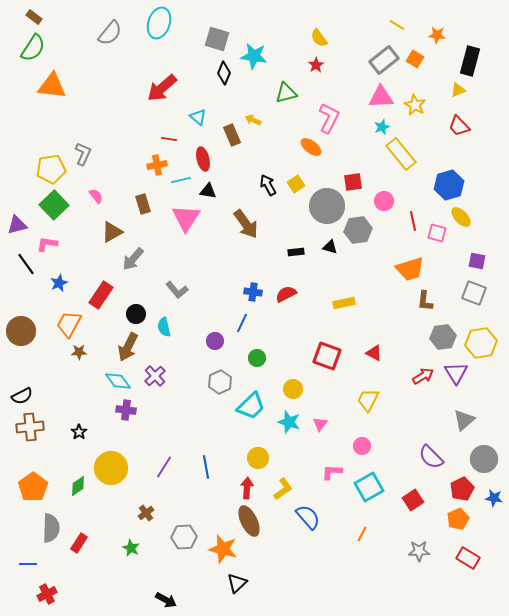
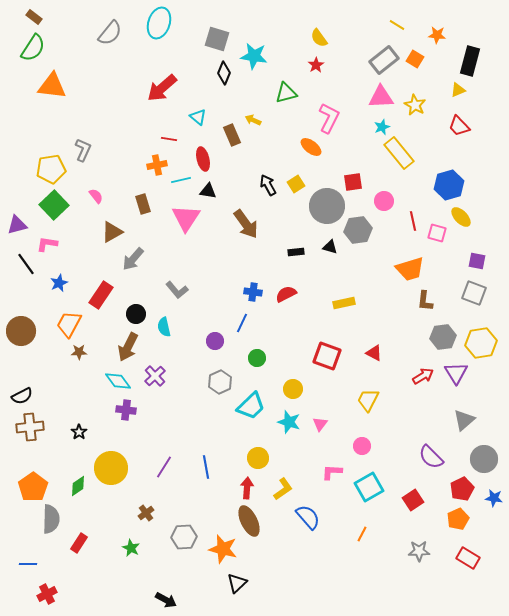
gray L-shape at (83, 154): moved 4 px up
yellow rectangle at (401, 154): moved 2 px left, 1 px up
gray semicircle at (51, 528): moved 9 px up
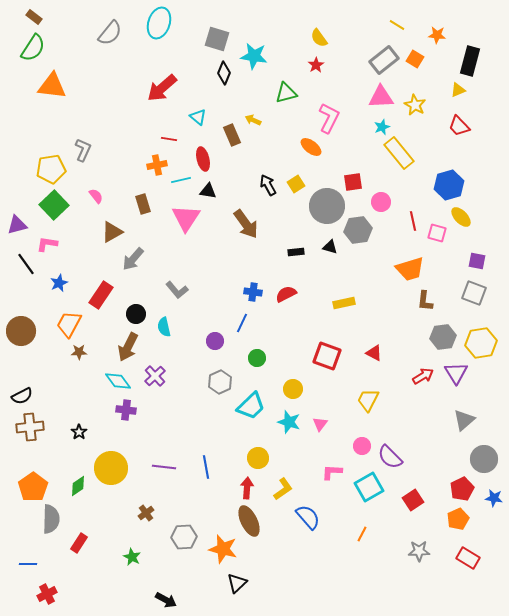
pink circle at (384, 201): moved 3 px left, 1 px down
purple semicircle at (431, 457): moved 41 px left
purple line at (164, 467): rotated 65 degrees clockwise
green star at (131, 548): moved 1 px right, 9 px down
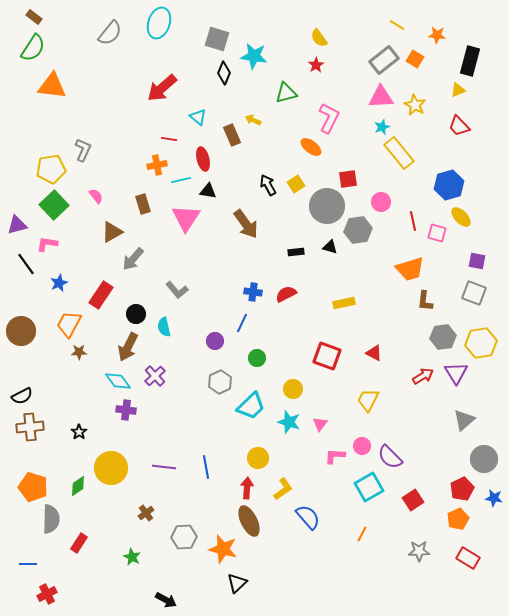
red square at (353, 182): moved 5 px left, 3 px up
pink L-shape at (332, 472): moved 3 px right, 16 px up
orange pentagon at (33, 487): rotated 20 degrees counterclockwise
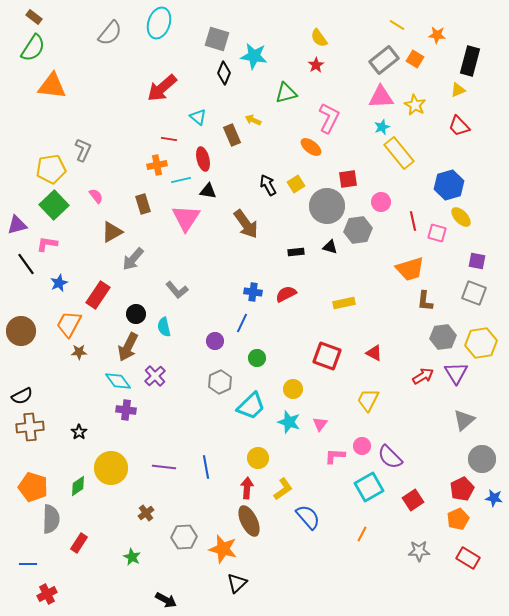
red rectangle at (101, 295): moved 3 px left
gray circle at (484, 459): moved 2 px left
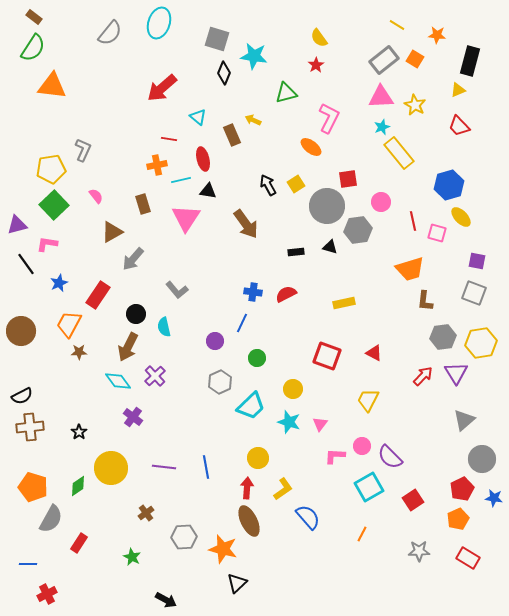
red arrow at (423, 376): rotated 15 degrees counterclockwise
purple cross at (126, 410): moved 7 px right, 7 px down; rotated 30 degrees clockwise
gray semicircle at (51, 519): rotated 28 degrees clockwise
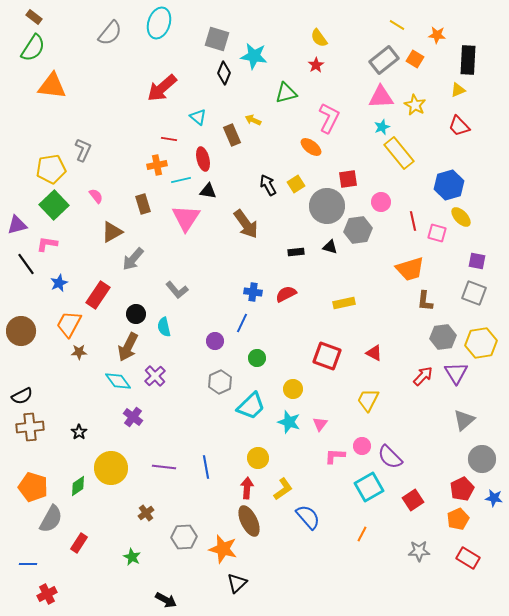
black rectangle at (470, 61): moved 2 px left, 1 px up; rotated 12 degrees counterclockwise
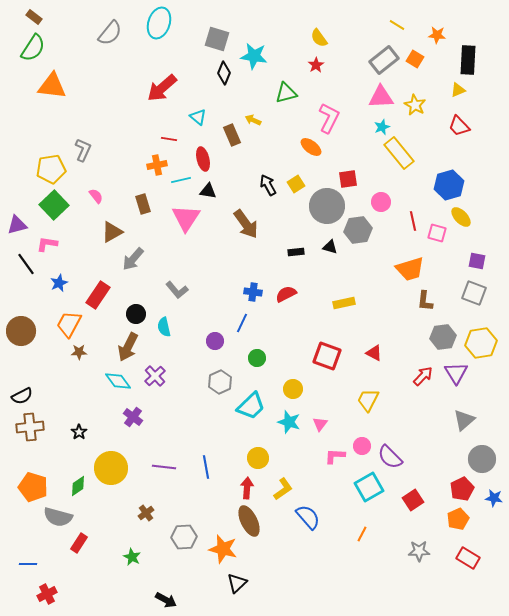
gray semicircle at (51, 519): moved 7 px right, 2 px up; rotated 76 degrees clockwise
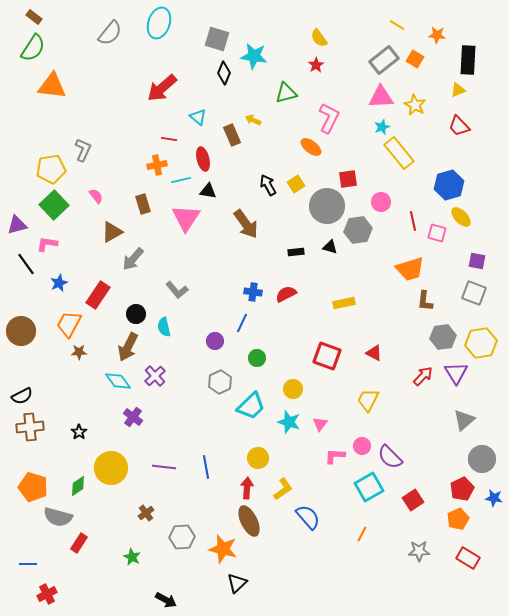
gray hexagon at (184, 537): moved 2 px left
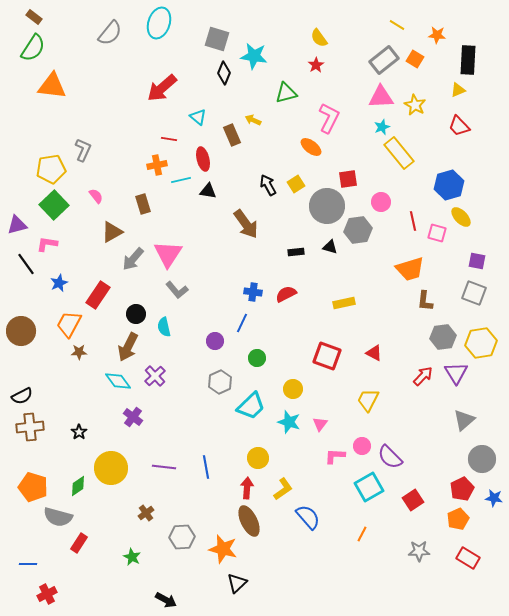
pink triangle at (186, 218): moved 18 px left, 36 px down
